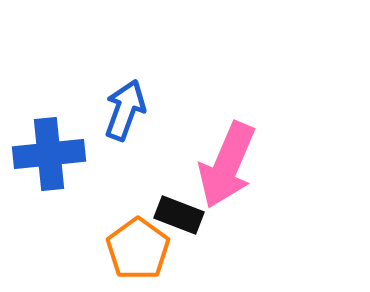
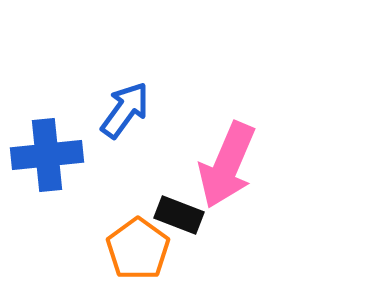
blue arrow: rotated 16 degrees clockwise
blue cross: moved 2 px left, 1 px down
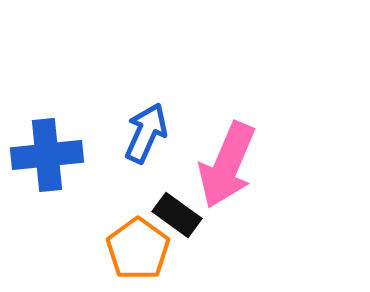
blue arrow: moved 21 px right, 23 px down; rotated 12 degrees counterclockwise
black rectangle: moved 2 px left; rotated 15 degrees clockwise
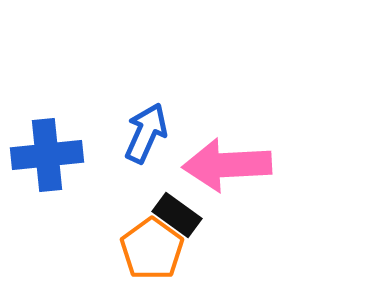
pink arrow: rotated 64 degrees clockwise
orange pentagon: moved 14 px right
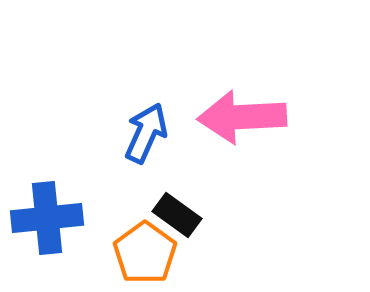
blue cross: moved 63 px down
pink arrow: moved 15 px right, 48 px up
orange pentagon: moved 7 px left, 4 px down
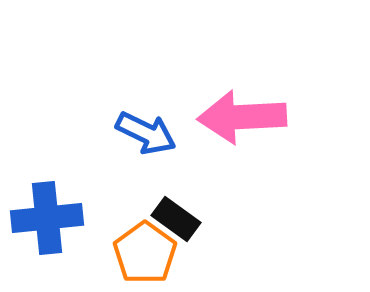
blue arrow: rotated 92 degrees clockwise
black rectangle: moved 1 px left, 4 px down
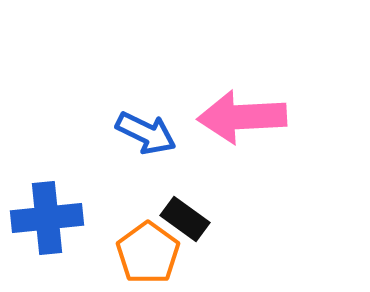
black rectangle: moved 9 px right
orange pentagon: moved 3 px right
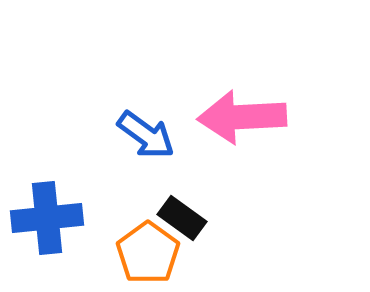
blue arrow: moved 2 px down; rotated 10 degrees clockwise
black rectangle: moved 3 px left, 1 px up
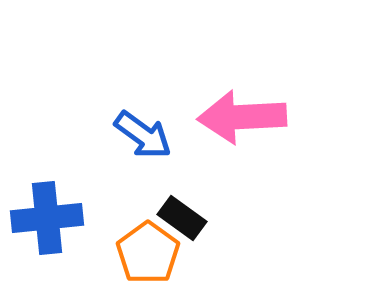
blue arrow: moved 3 px left
